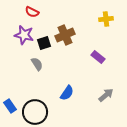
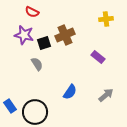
blue semicircle: moved 3 px right, 1 px up
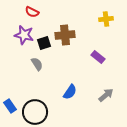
brown cross: rotated 18 degrees clockwise
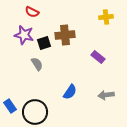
yellow cross: moved 2 px up
gray arrow: rotated 147 degrees counterclockwise
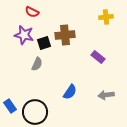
gray semicircle: rotated 56 degrees clockwise
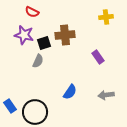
purple rectangle: rotated 16 degrees clockwise
gray semicircle: moved 1 px right, 3 px up
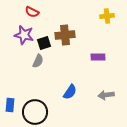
yellow cross: moved 1 px right, 1 px up
purple rectangle: rotated 56 degrees counterclockwise
blue rectangle: moved 1 px up; rotated 40 degrees clockwise
